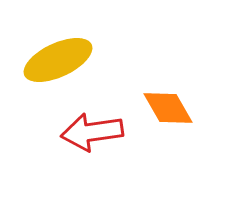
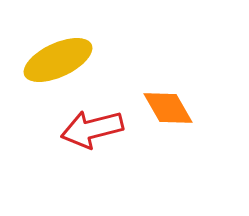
red arrow: moved 3 px up; rotated 6 degrees counterclockwise
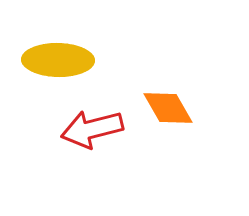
yellow ellipse: rotated 26 degrees clockwise
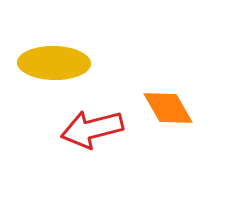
yellow ellipse: moved 4 px left, 3 px down
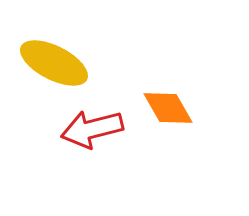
yellow ellipse: rotated 26 degrees clockwise
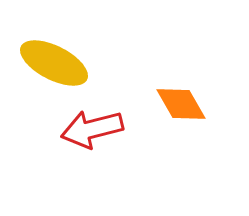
orange diamond: moved 13 px right, 4 px up
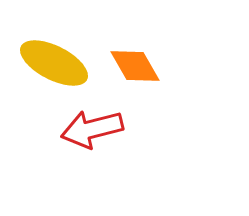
orange diamond: moved 46 px left, 38 px up
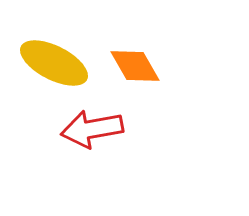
red arrow: rotated 4 degrees clockwise
